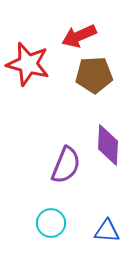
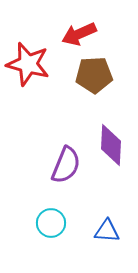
red arrow: moved 2 px up
purple diamond: moved 3 px right
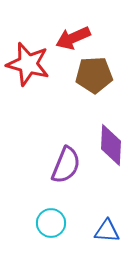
red arrow: moved 6 px left, 4 px down
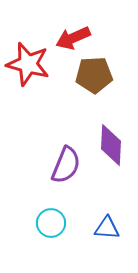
blue triangle: moved 3 px up
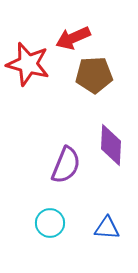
cyan circle: moved 1 px left
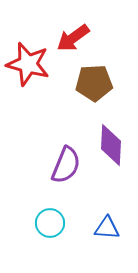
red arrow: rotated 12 degrees counterclockwise
brown pentagon: moved 8 px down
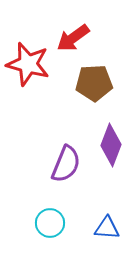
purple diamond: rotated 18 degrees clockwise
purple semicircle: moved 1 px up
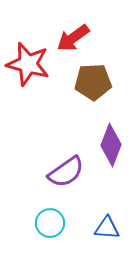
brown pentagon: moved 1 px left, 1 px up
purple semicircle: moved 8 px down; rotated 33 degrees clockwise
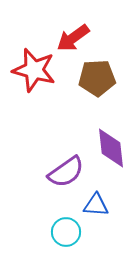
red star: moved 6 px right, 6 px down
brown pentagon: moved 4 px right, 4 px up
purple diamond: moved 3 px down; rotated 27 degrees counterclockwise
cyan circle: moved 16 px right, 9 px down
blue triangle: moved 11 px left, 23 px up
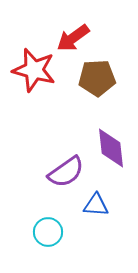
cyan circle: moved 18 px left
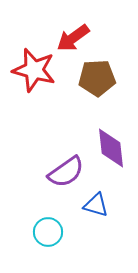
blue triangle: rotated 12 degrees clockwise
